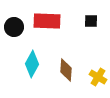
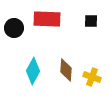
red rectangle: moved 2 px up
black circle: moved 1 px down
cyan diamond: moved 1 px right, 7 px down
yellow cross: moved 6 px left; rotated 12 degrees counterclockwise
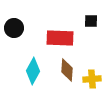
red rectangle: moved 13 px right, 19 px down
brown diamond: moved 1 px right
yellow cross: moved 2 px down; rotated 24 degrees counterclockwise
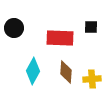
black square: moved 6 px down
brown diamond: moved 1 px left, 2 px down
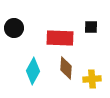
brown diamond: moved 4 px up
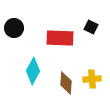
black square: rotated 24 degrees clockwise
brown diamond: moved 15 px down
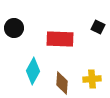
black square: moved 7 px right
red rectangle: moved 1 px down
brown diamond: moved 4 px left
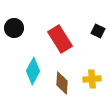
black square: moved 4 px down
red rectangle: rotated 56 degrees clockwise
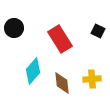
cyan diamond: rotated 12 degrees clockwise
brown diamond: rotated 10 degrees counterclockwise
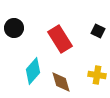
yellow cross: moved 5 px right, 4 px up; rotated 12 degrees clockwise
brown diamond: moved 1 px left, 1 px up; rotated 10 degrees counterclockwise
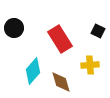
yellow cross: moved 7 px left, 10 px up; rotated 12 degrees counterclockwise
